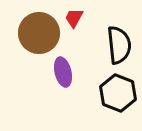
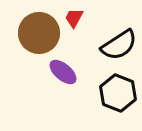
black semicircle: rotated 63 degrees clockwise
purple ellipse: rotated 36 degrees counterclockwise
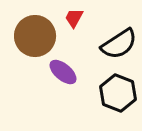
brown circle: moved 4 px left, 3 px down
black semicircle: moved 1 px up
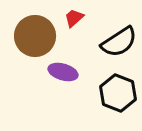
red trapezoid: rotated 20 degrees clockwise
black semicircle: moved 2 px up
purple ellipse: rotated 24 degrees counterclockwise
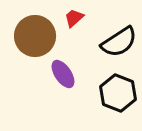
purple ellipse: moved 2 px down; rotated 40 degrees clockwise
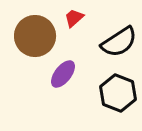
purple ellipse: rotated 72 degrees clockwise
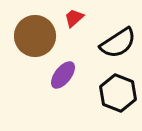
black semicircle: moved 1 px left, 1 px down
purple ellipse: moved 1 px down
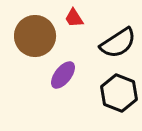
red trapezoid: rotated 80 degrees counterclockwise
black hexagon: moved 1 px right
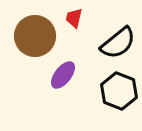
red trapezoid: rotated 45 degrees clockwise
black semicircle: rotated 6 degrees counterclockwise
black hexagon: moved 2 px up
